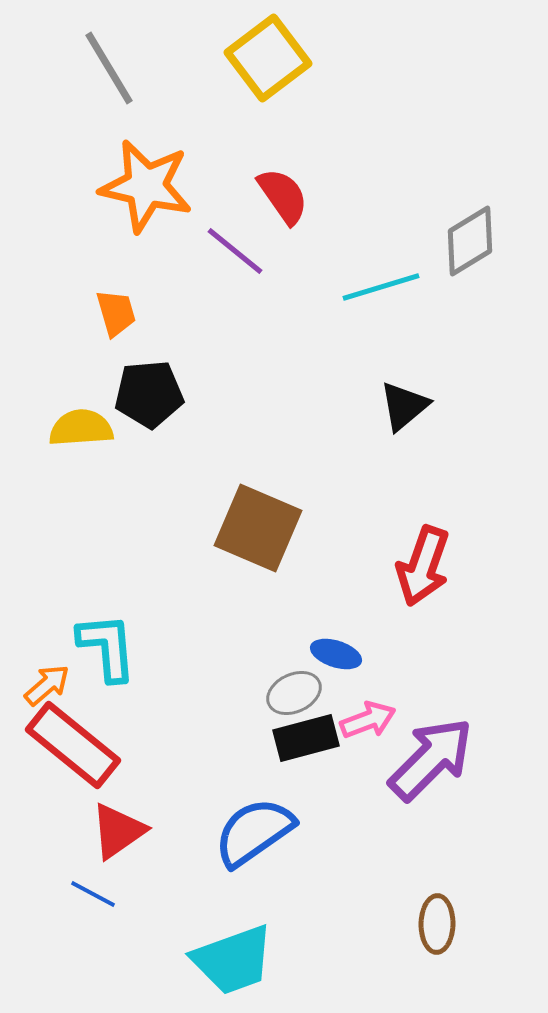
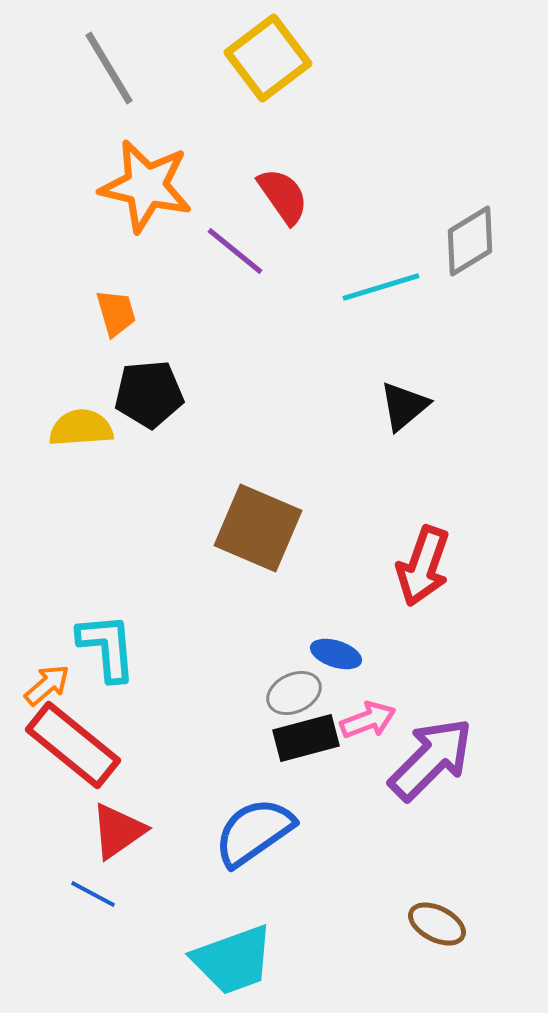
brown ellipse: rotated 64 degrees counterclockwise
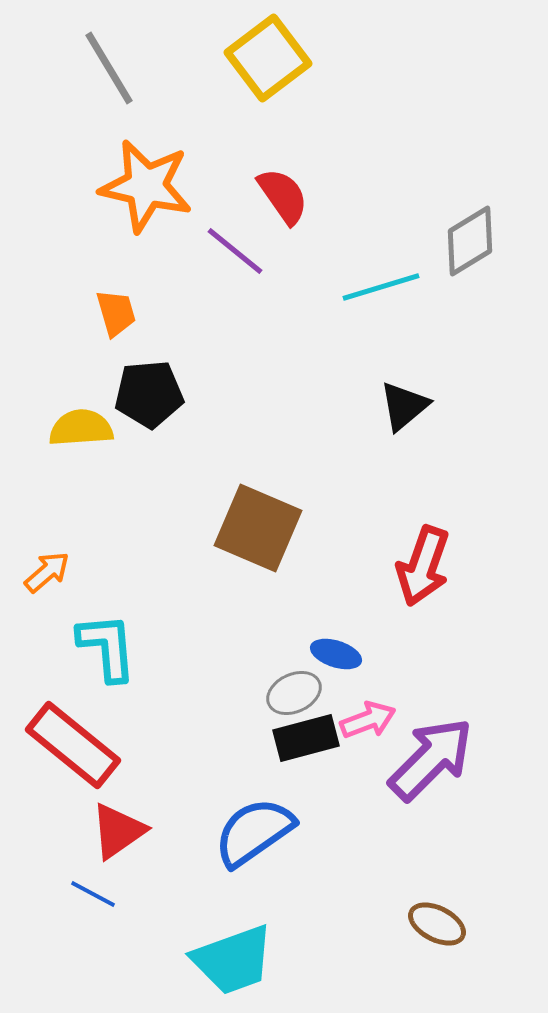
orange arrow: moved 113 px up
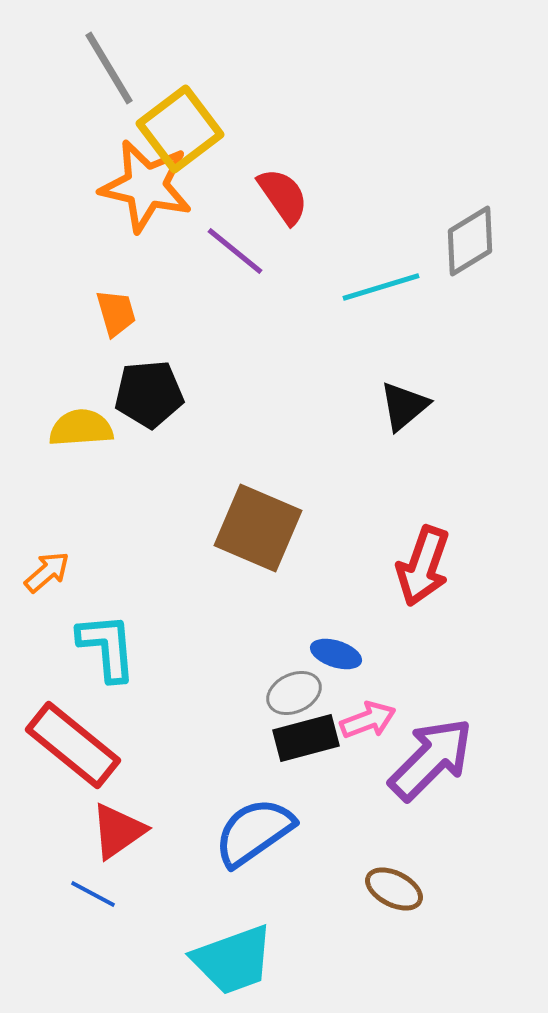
yellow square: moved 88 px left, 71 px down
brown ellipse: moved 43 px left, 35 px up
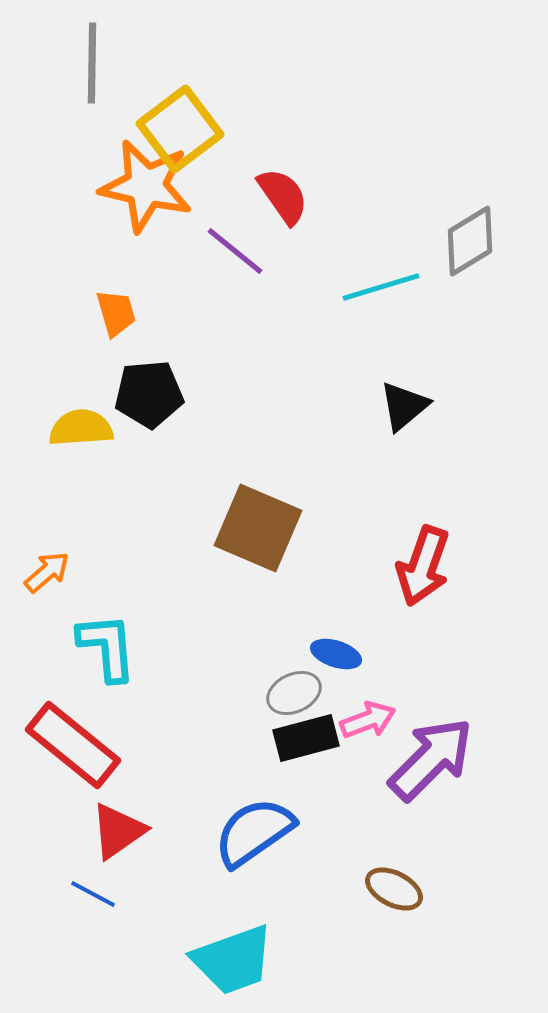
gray line: moved 17 px left, 5 px up; rotated 32 degrees clockwise
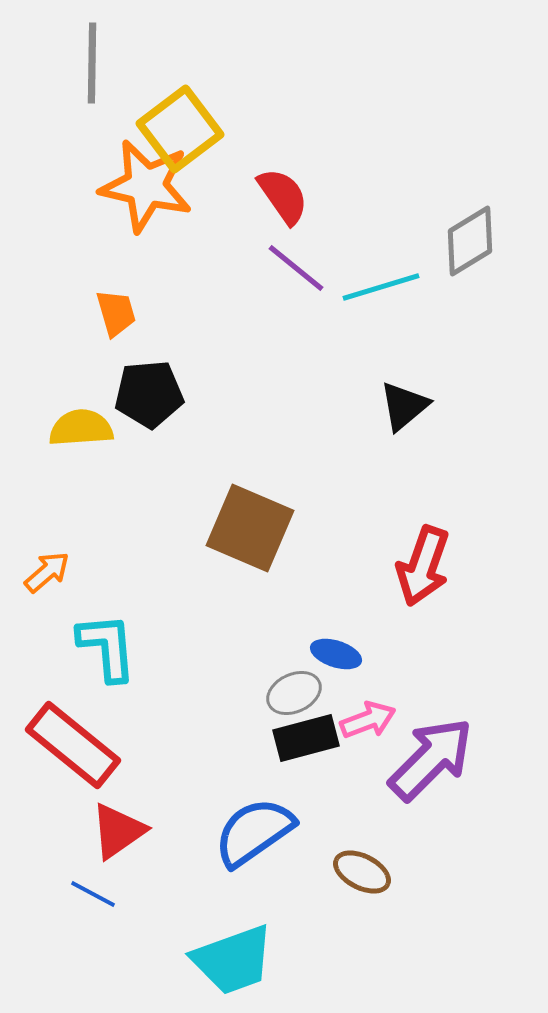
purple line: moved 61 px right, 17 px down
brown square: moved 8 px left
brown ellipse: moved 32 px left, 17 px up
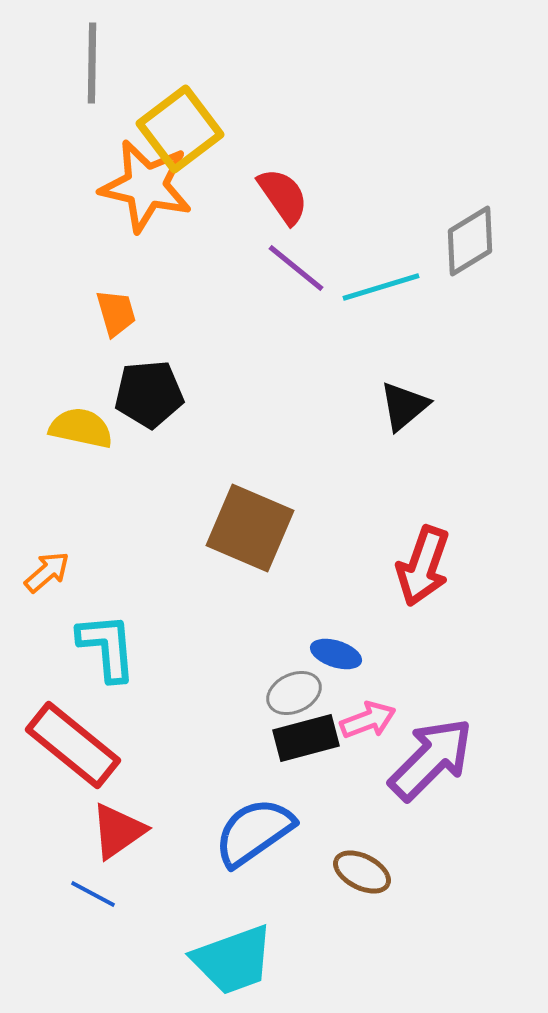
yellow semicircle: rotated 16 degrees clockwise
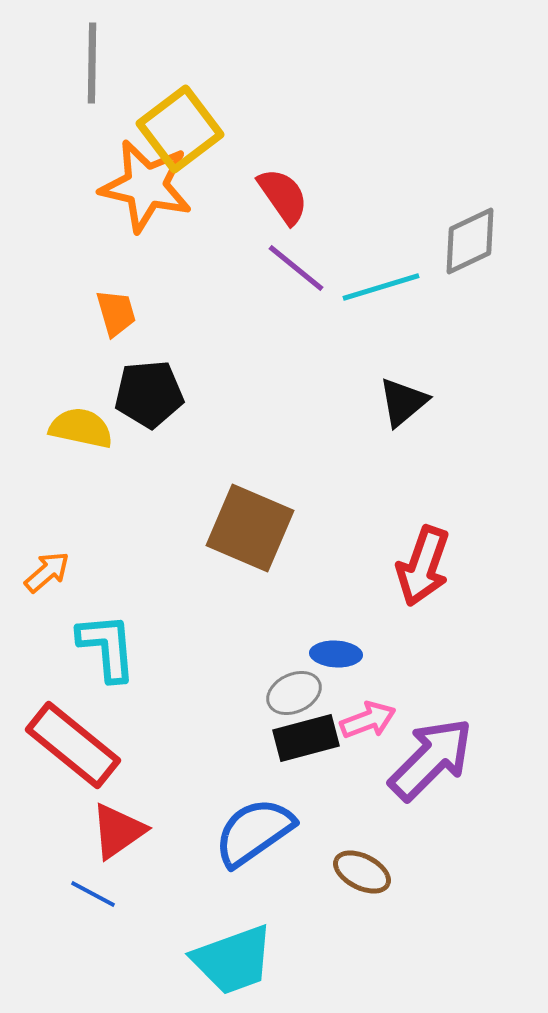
gray diamond: rotated 6 degrees clockwise
black triangle: moved 1 px left, 4 px up
blue ellipse: rotated 15 degrees counterclockwise
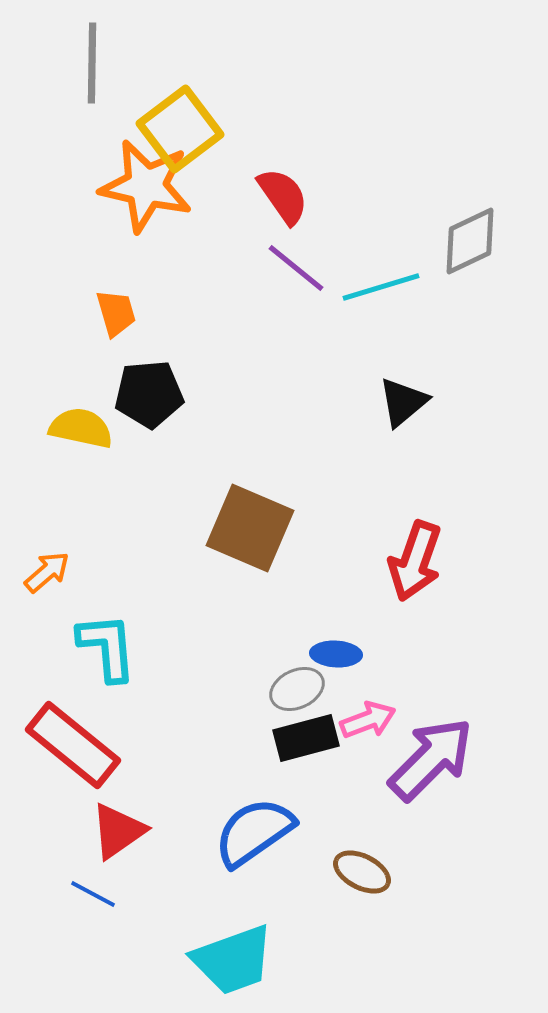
red arrow: moved 8 px left, 5 px up
gray ellipse: moved 3 px right, 4 px up
